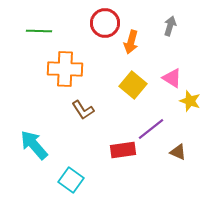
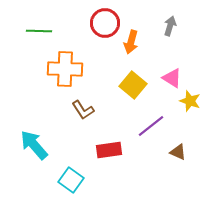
purple line: moved 3 px up
red rectangle: moved 14 px left
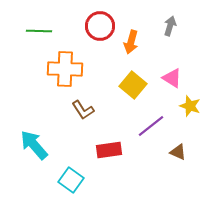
red circle: moved 5 px left, 3 px down
yellow star: moved 5 px down
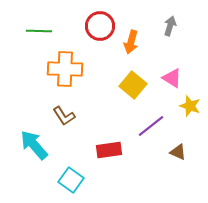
brown L-shape: moved 19 px left, 6 px down
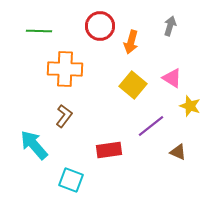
brown L-shape: rotated 110 degrees counterclockwise
cyan square: rotated 15 degrees counterclockwise
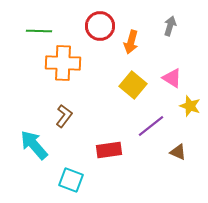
orange cross: moved 2 px left, 6 px up
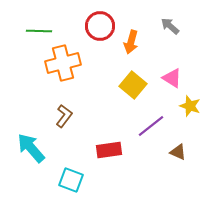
gray arrow: rotated 66 degrees counterclockwise
orange cross: rotated 16 degrees counterclockwise
cyan arrow: moved 3 px left, 3 px down
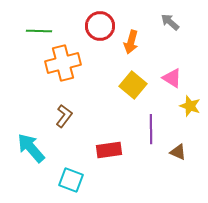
gray arrow: moved 4 px up
purple line: moved 3 px down; rotated 52 degrees counterclockwise
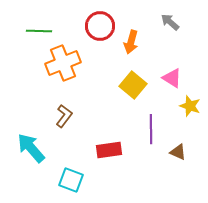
orange cross: rotated 8 degrees counterclockwise
